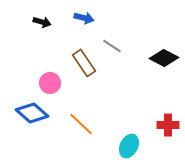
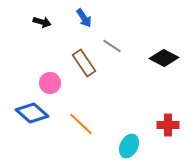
blue arrow: rotated 42 degrees clockwise
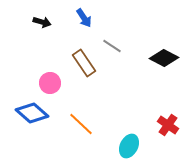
red cross: rotated 35 degrees clockwise
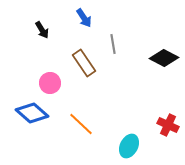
black arrow: moved 8 px down; rotated 42 degrees clockwise
gray line: moved 1 px right, 2 px up; rotated 48 degrees clockwise
red cross: rotated 10 degrees counterclockwise
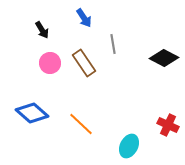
pink circle: moved 20 px up
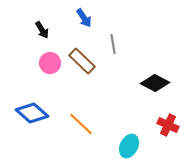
black diamond: moved 9 px left, 25 px down
brown rectangle: moved 2 px left, 2 px up; rotated 12 degrees counterclockwise
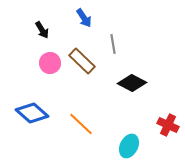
black diamond: moved 23 px left
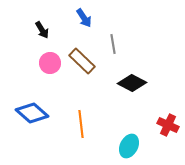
orange line: rotated 40 degrees clockwise
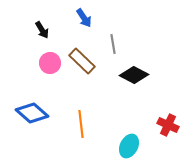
black diamond: moved 2 px right, 8 px up
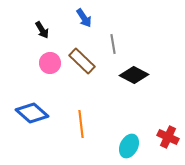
red cross: moved 12 px down
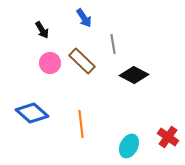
red cross: rotated 10 degrees clockwise
